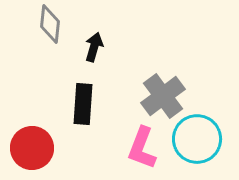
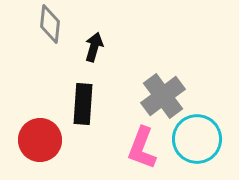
red circle: moved 8 px right, 8 px up
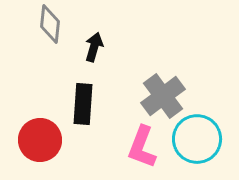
pink L-shape: moved 1 px up
